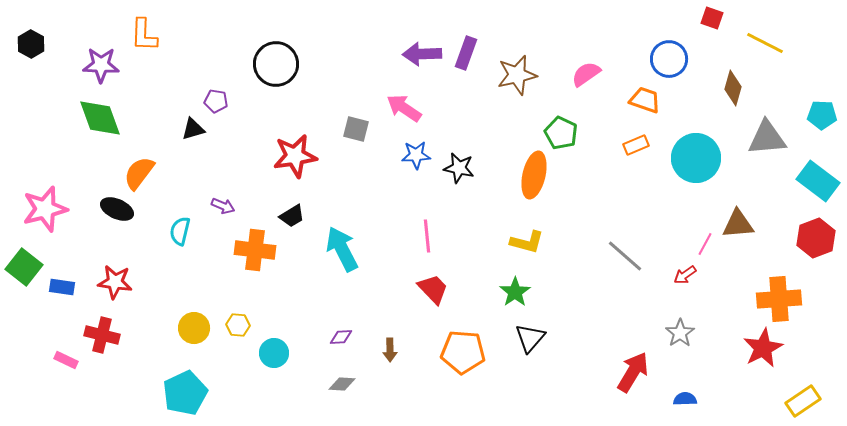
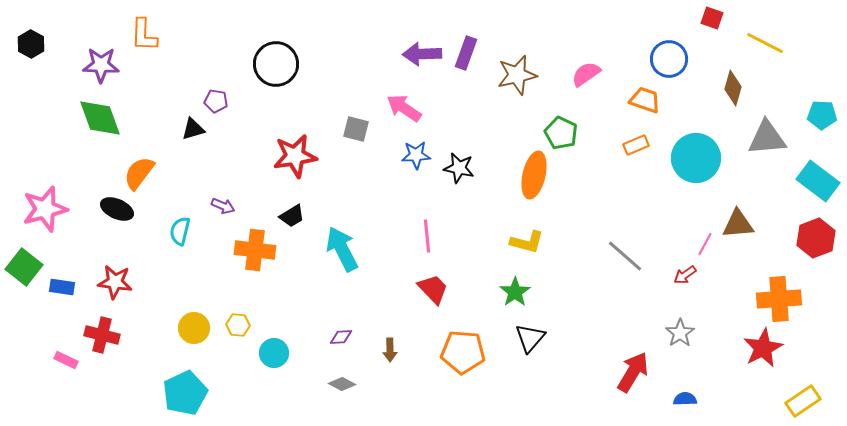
gray diamond at (342, 384): rotated 24 degrees clockwise
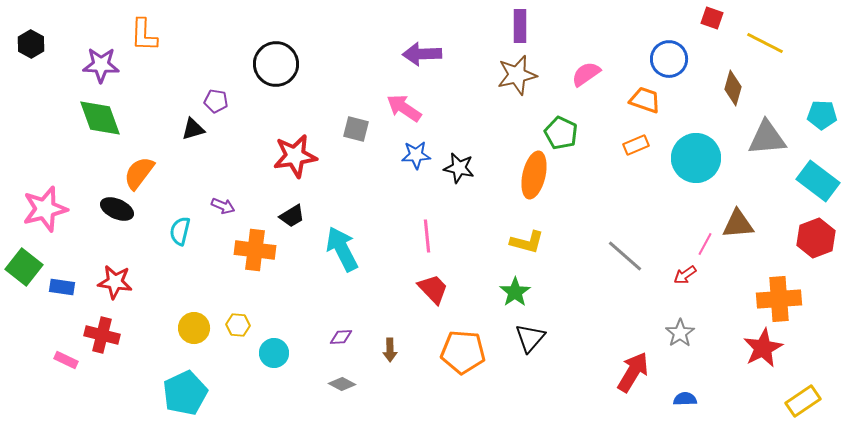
purple rectangle at (466, 53): moved 54 px right, 27 px up; rotated 20 degrees counterclockwise
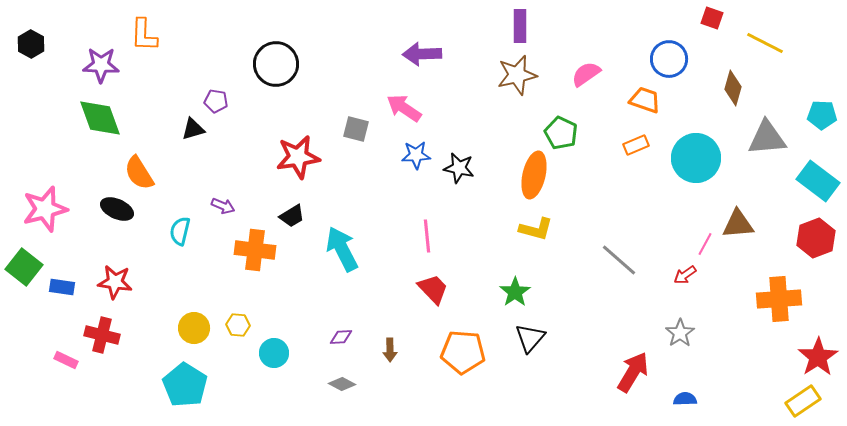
red star at (295, 156): moved 3 px right, 1 px down
orange semicircle at (139, 173): rotated 69 degrees counterclockwise
yellow L-shape at (527, 242): moved 9 px right, 13 px up
gray line at (625, 256): moved 6 px left, 4 px down
red star at (763, 348): moved 55 px right, 9 px down; rotated 6 degrees counterclockwise
cyan pentagon at (185, 393): moved 8 px up; rotated 15 degrees counterclockwise
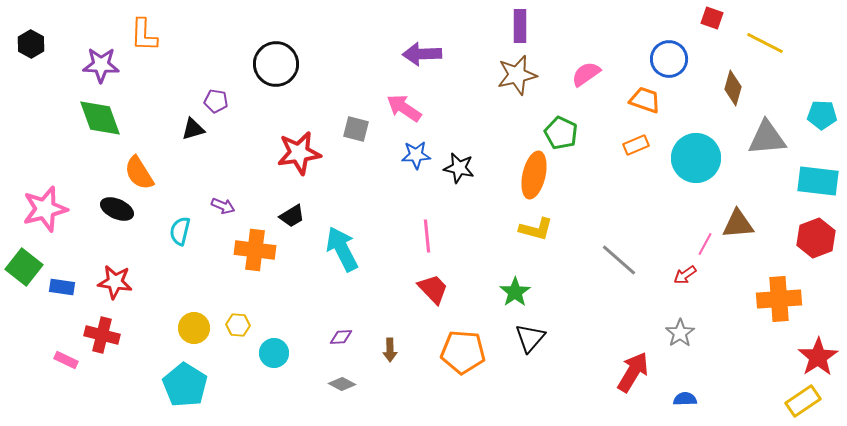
red star at (298, 157): moved 1 px right, 4 px up
cyan rectangle at (818, 181): rotated 30 degrees counterclockwise
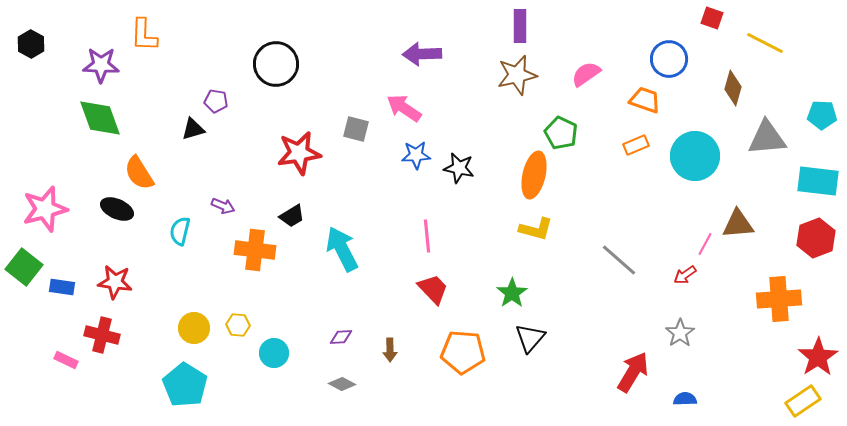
cyan circle at (696, 158): moved 1 px left, 2 px up
green star at (515, 292): moved 3 px left, 1 px down
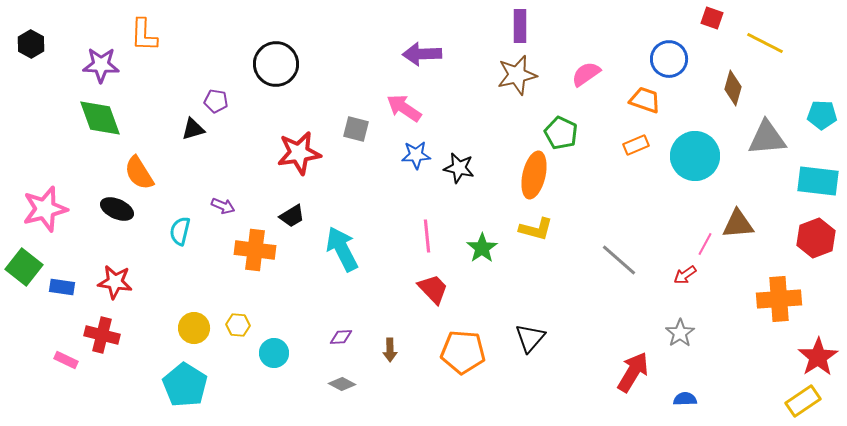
green star at (512, 293): moved 30 px left, 45 px up
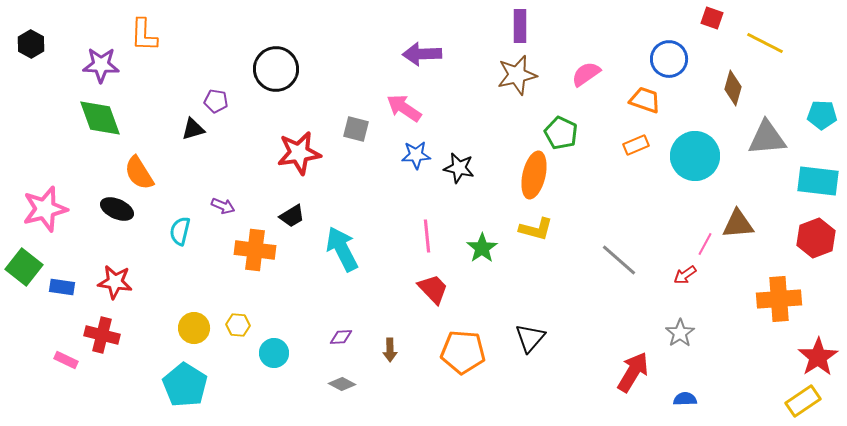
black circle at (276, 64): moved 5 px down
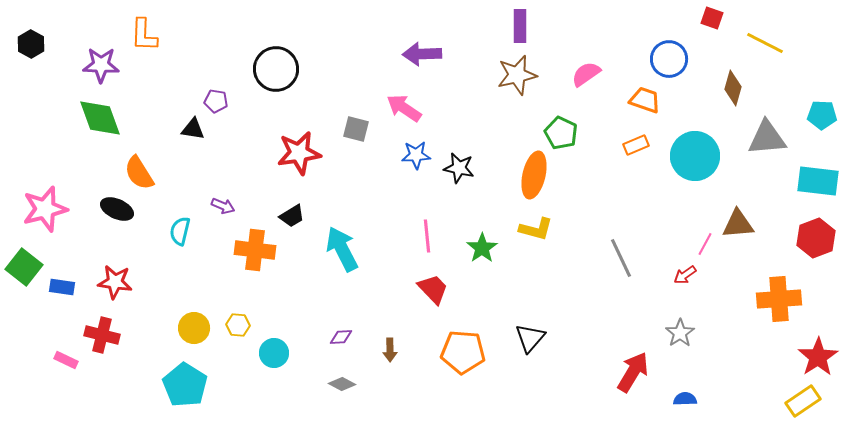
black triangle at (193, 129): rotated 25 degrees clockwise
gray line at (619, 260): moved 2 px right, 2 px up; rotated 24 degrees clockwise
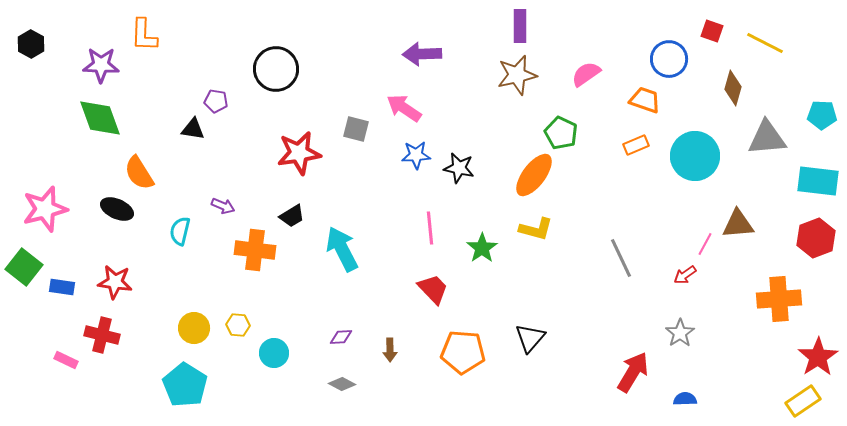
red square at (712, 18): moved 13 px down
orange ellipse at (534, 175): rotated 24 degrees clockwise
pink line at (427, 236): moved 3 px right, 8 px up
